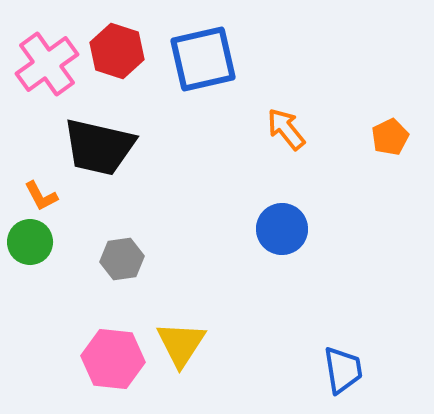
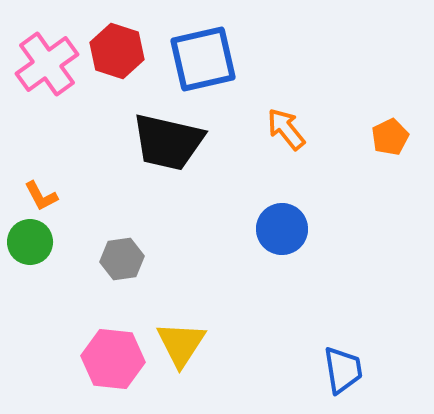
black trapezoid: moved 69 px right, 5 px up
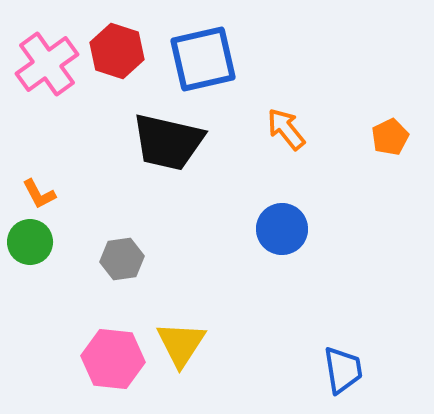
orange L-shape: moved 2 px left, 2 px up
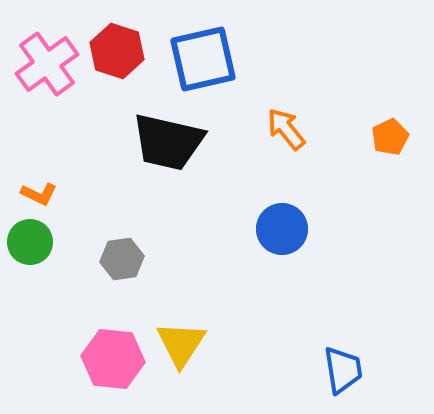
orange L-shape: rotated 36 degrees counterclockwise
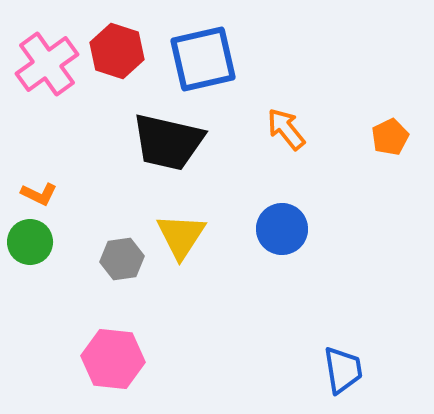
yellow triangle: moved 108 px up
